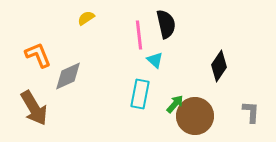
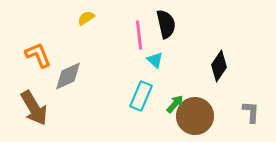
cyan rectangle: moved 1 px right, 2 px down; rotated 12 degrees clockwise
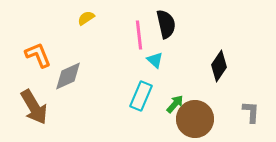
brown arrow: moved 1 px up
brown circle: moved 3 px down
